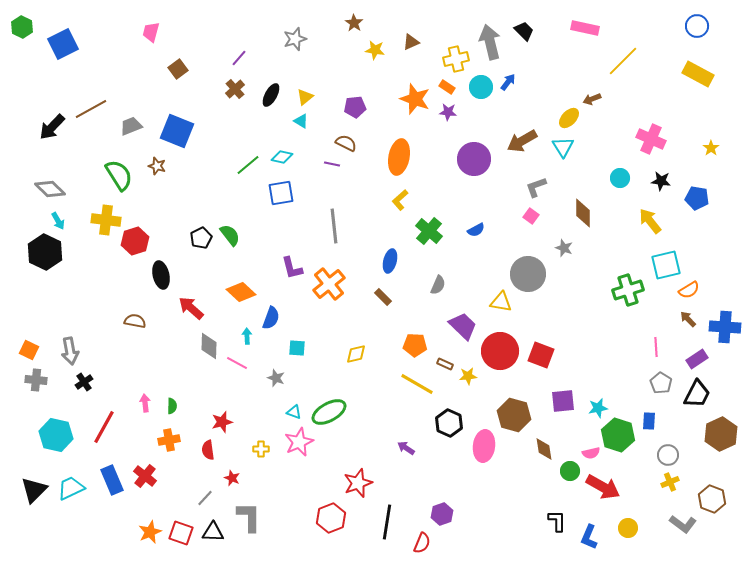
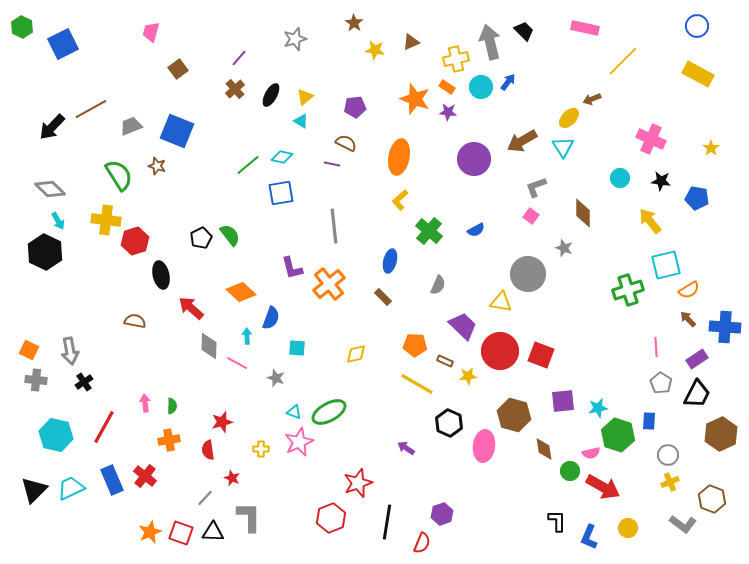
brown rectangle at (445, 364): moved 3 px up
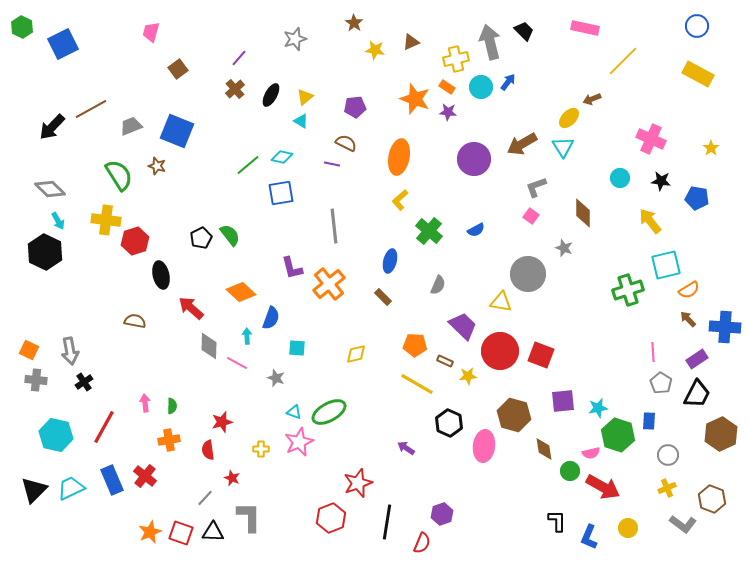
brown arrow at (522, 141): moved 3 px down
pink line at (656, 347): moved 3 px left, 5 px down
yellow cross at (670, 482): moved 3 px left, 6 px down
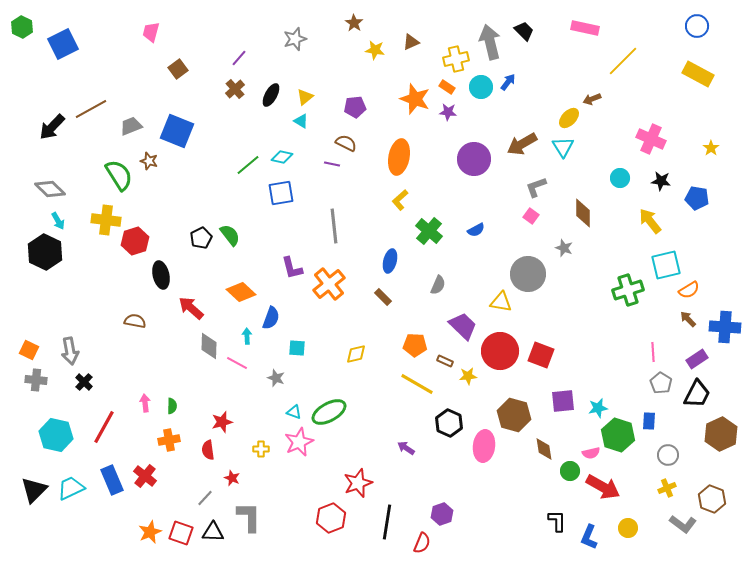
brown star at (157, 166): moved 8 px left, 5 px up
black cross at (84, 382): rotated 12 degrees counterclockwise
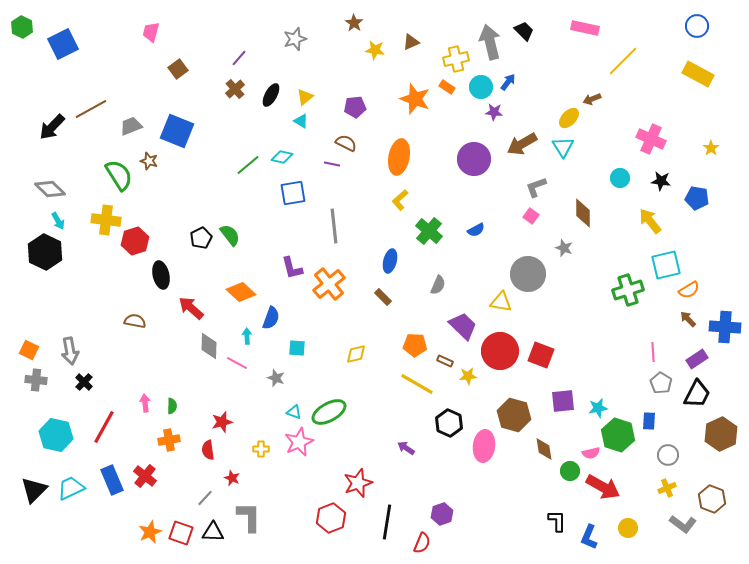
purple star at (448, 112): moved 46 px right
blue square at (281, 193): moved 12 px right
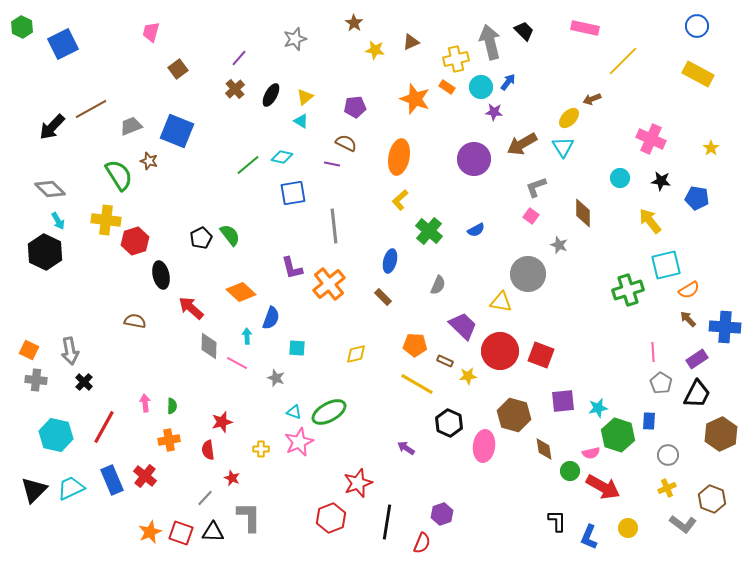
gray star at (564, 248): moved 5 px left, 3 px up
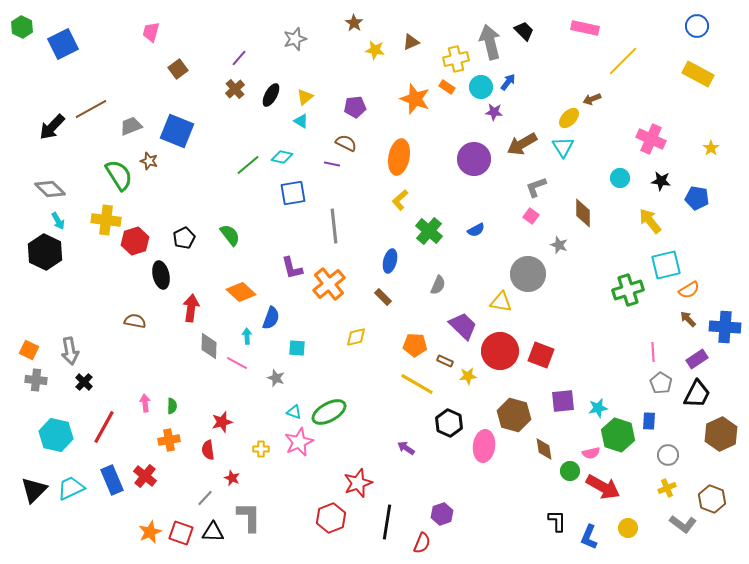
black pentagon at (201, 238): moved 17 px left
red arrow at (191, 308): rotated 56 degrees clockwise
yellow diamond at (356, 354): moved 17 px up
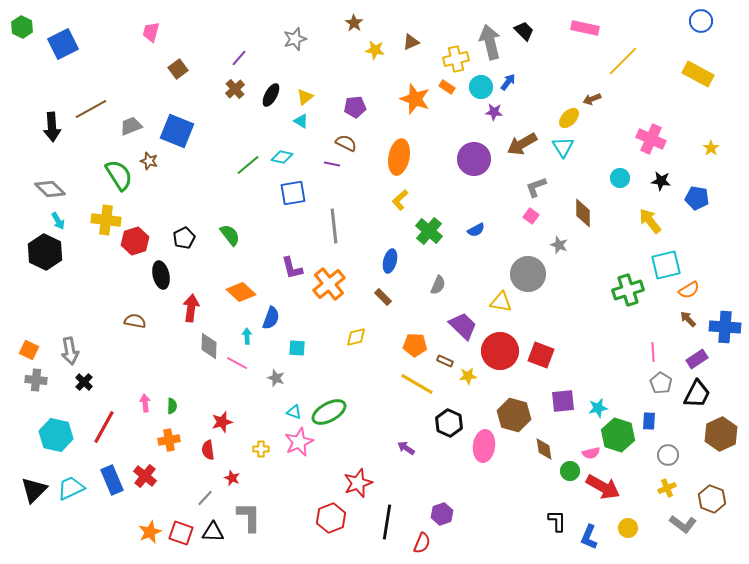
blue circle at (697, 26): moved 4 px right, 5 px up
black arrow at (52, 127): rotated 48 degrees counterclockwise
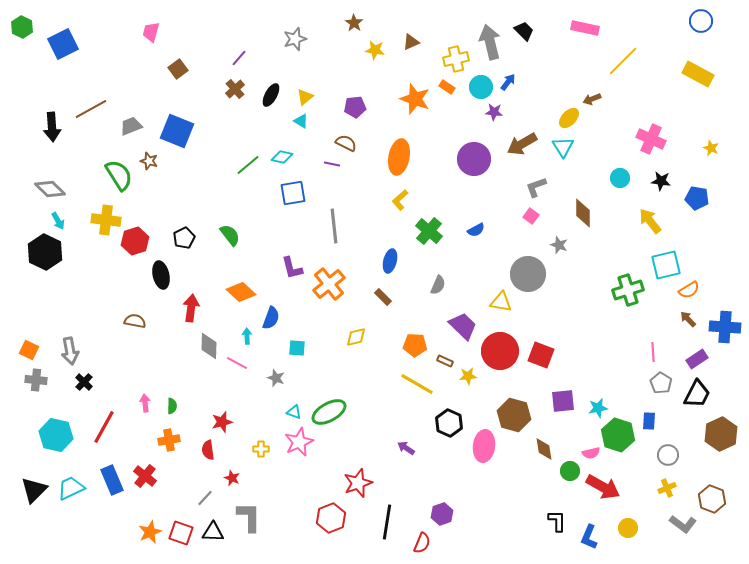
yellow star at (711, 148): rotated 14 degrees counterclockwise
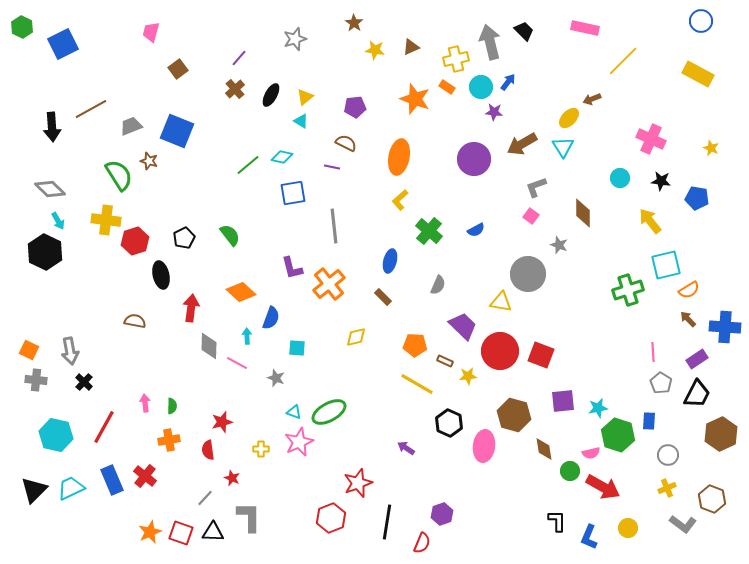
brown triangle at (411, 42): moved 5 px down
purple line at (332, 164): moved 3 px down
